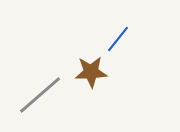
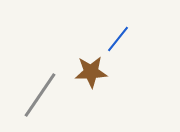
gray line: rotated 15 degrees counterclockwise
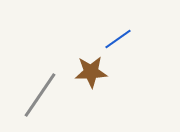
blue line: rotated 16 degrees clockwise
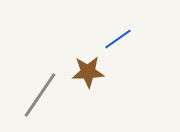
brown star: moved 3 px left
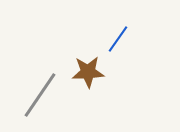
blue line: rotated 20 degrees counterclockwise
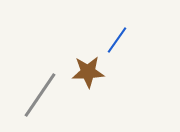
blue line: moved 1 px left, 1 px down
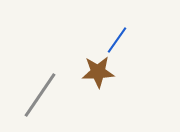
brown star: moved 10 px right
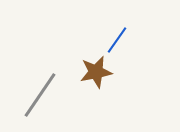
brown star: moved 2 px left; rotated 8 degrees counterclockwise
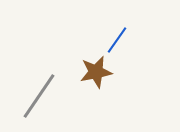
gray line: moved 1 px left, 1 px down
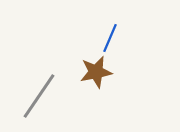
blue line: moved 7 px left, 2 px up; rotated 12 degrees counterclockwise
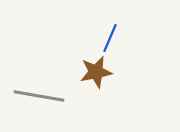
gray line: rotated 66 degrees clockwise
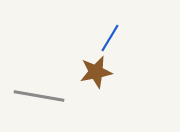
blue line: rotated 8 degrees clockwise
